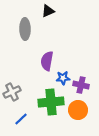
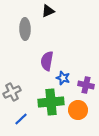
blue star: rotated 24 degrees clockwise
purple cross: moved 5 px right
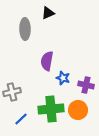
black triangle: moved 2 px down
gray cross: rotated 12 degrees clockwise
green cross: moved 7 px down
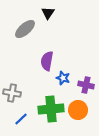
black triangle: rotated 32 degrees counterclockwise
gray ellipse: rotated 50 degrees clockwise
gray cross: moved 1 px down; rotated 24 degrees clockwise
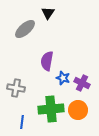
purple cross: moved 4 px left, 2 px up; rotated 14 degrees clockwise
gray cross: moved 4 px right, 5 px up
blue line: moved 1 px right, 3 px down; rotated 40 degrees counterclockwise
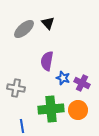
black triangle: moved 10 px down; rotated 16 degrees counterclockwise
gray ellipse: moved 1 px left
blue line: moved 4 px down; rotated 16 degrees counterclockwise
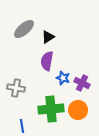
black triangle: moved 14 px down; rotated 40 degrees clockwise
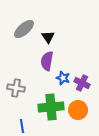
black triangle: rotated 32 degrees counterclockwise
green cross: moved 2 px up
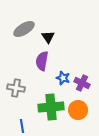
gray ellipse: rotated 10 degrees clockwise
purple semicircle: moved 5 px left
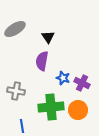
gray ellipse: moved 9 px left
gray cross: moved 3 px down
